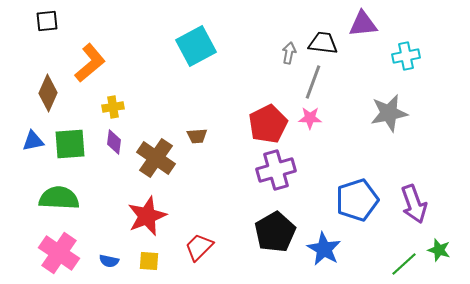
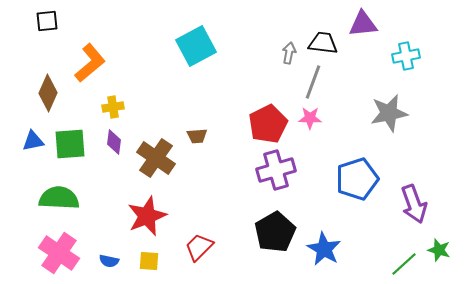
blue pentagon: moved 21 px up
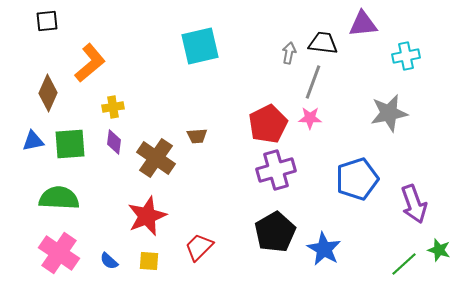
cyan square: moved 4 px right; rotated 15 degrees clockwise
blue semicircle: rotated 30 degrees clockwise
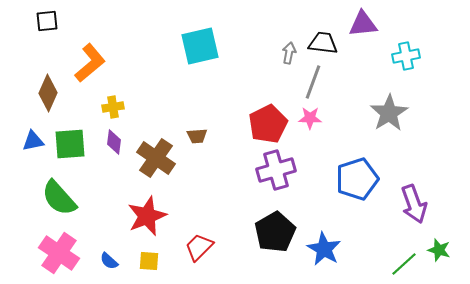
gray star: rotated 21 degrees counterclockwise
green semicircle: rotated 135 degrees counterclockwise
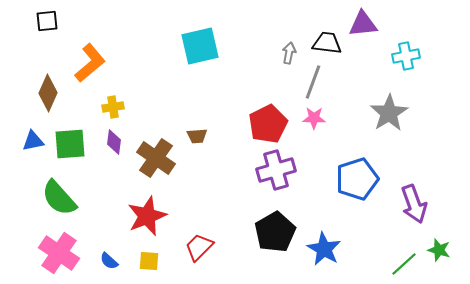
black trapezoid: moved 4 px right
pink star: moved 4 px right
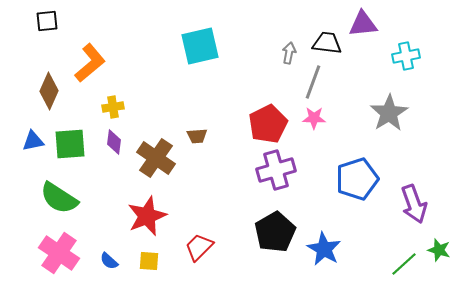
brown diamond: moved 1 px right, 2 px up
green semicircle: rotated 15 degrees counterclockwise
